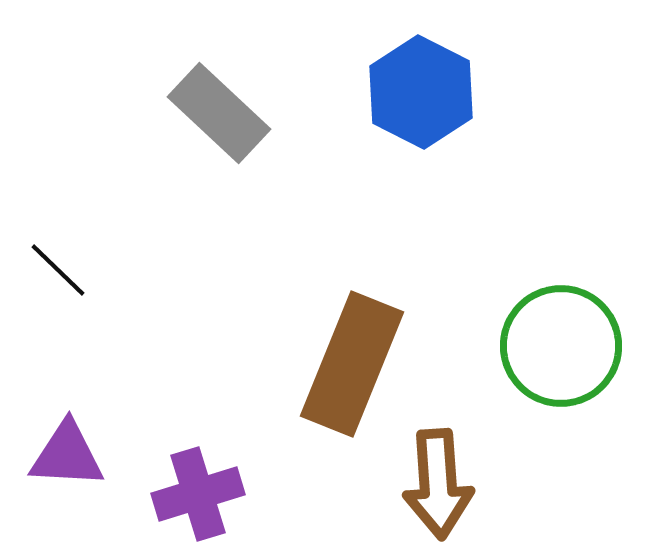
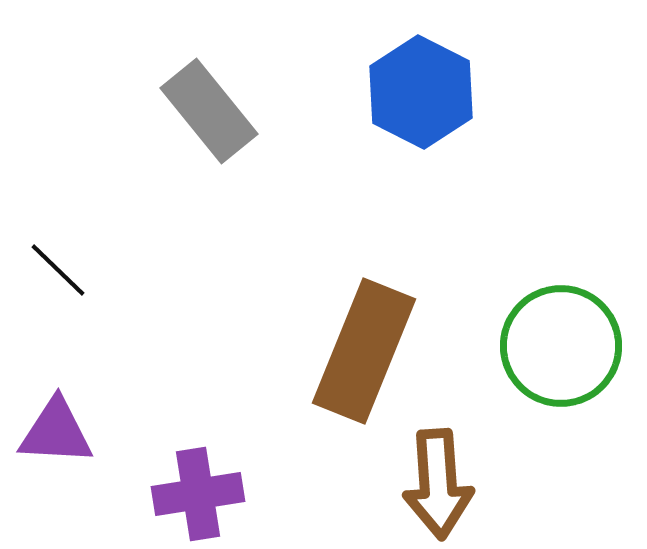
gray rectangle: moved 10 px left, 2 px up; rotated 8 degrees clockwise
brown rectangle: moved 12 px right, 13 px up
purple triangle: moved 11 px left, 23 px up
purple cross: rotated 8 degrees clockwise
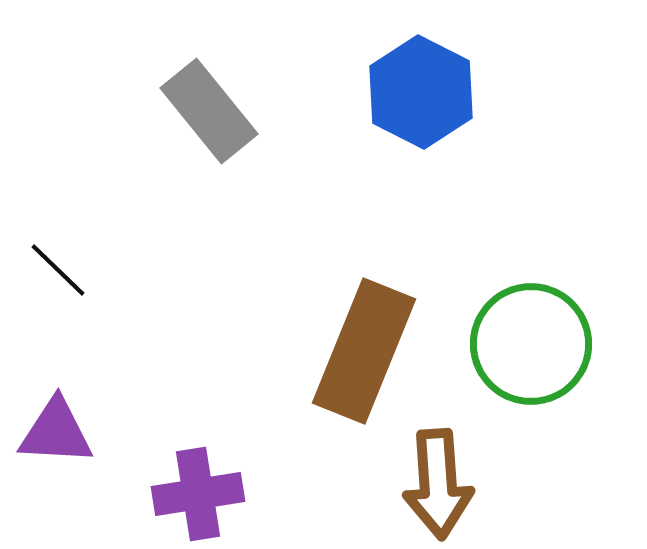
green circle: moved 30 px left, 2 px up
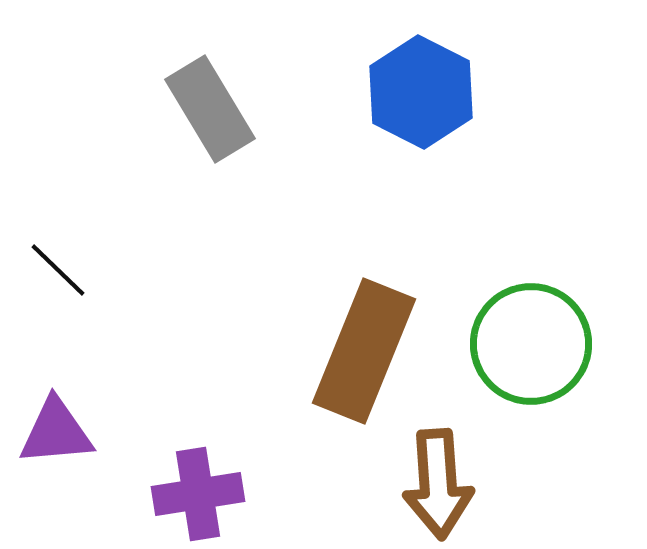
gray rectangle: moved 1 px right, 2 px up; rotated 8 degrees clockwise
purple triangle: rotated 8 degrees counterclockwise
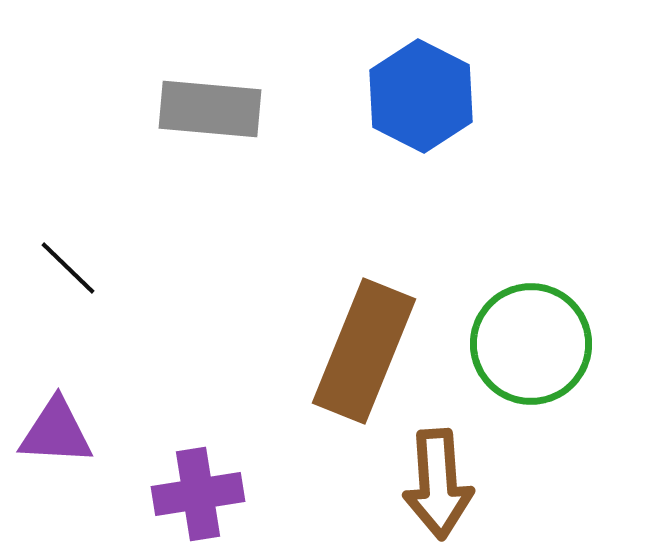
blue hexagon: moved 4 px down
gray rectangle: rotated 54 degrees counterclockwise
black line: moved 10 px right, 2 px up
purple triangle: rotated 8 degrees clockwise
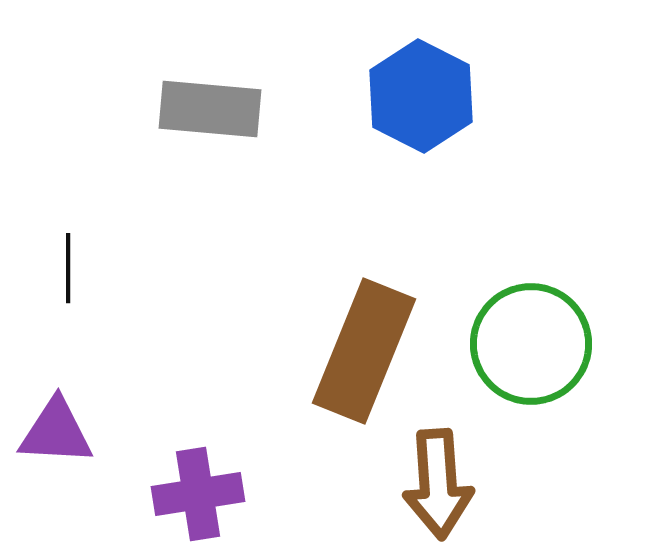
black line: rotated 46 degrees clockwise
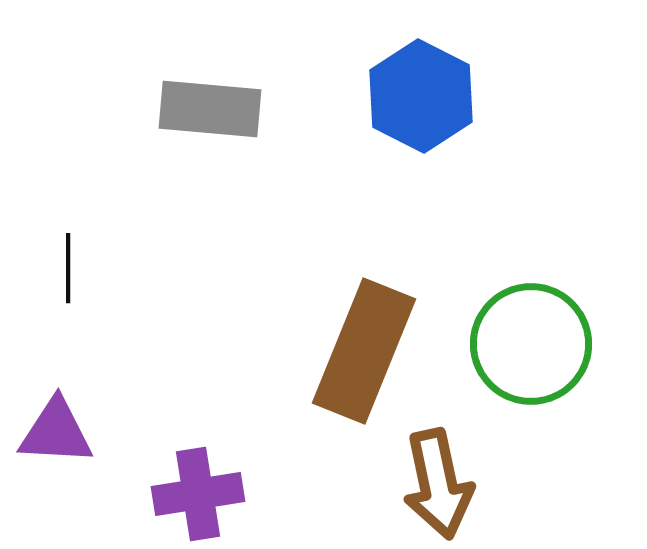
brown arrow: rotated 8 degrees counterclockwise
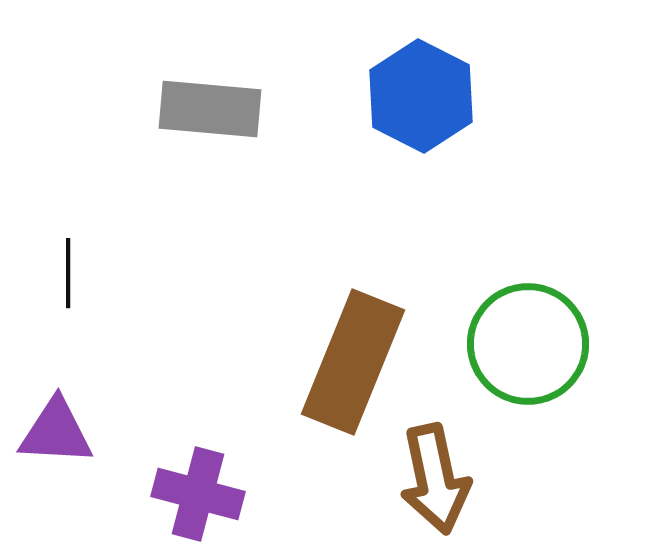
black line: moved 5 px down
green circle: moved 3 px left
brown rectangle: moved 11 px left, 11 px down
brown arrow: moved 3 px left, 5 px up
purple cross: rotated 24 degrees clockwise
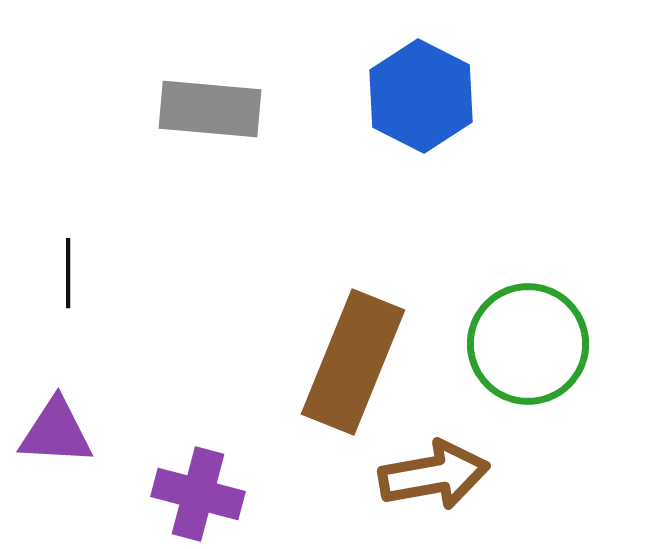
brown arrow: moved 1 px left, 4 px up; rotated 88 degrees counterclockwise
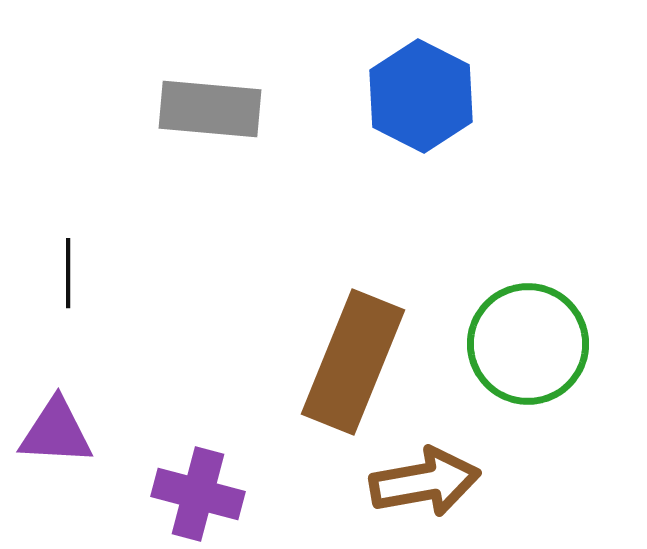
brown arrow: moved 9 px left, 7 px down
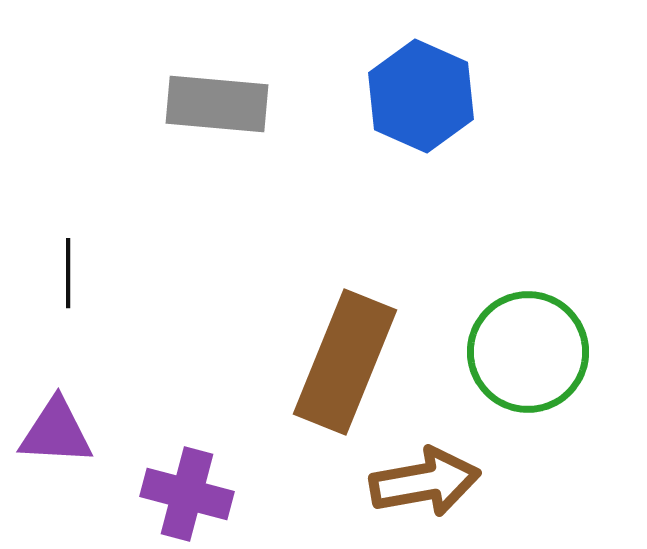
blue hexagon: rotated 3 degrees counterclockwise
gray rectangle: moved 7 px right, 5 px up
green circle: moved 8 px down
brown rectangle: moved 8 px left
purple cross: moved 11 px left
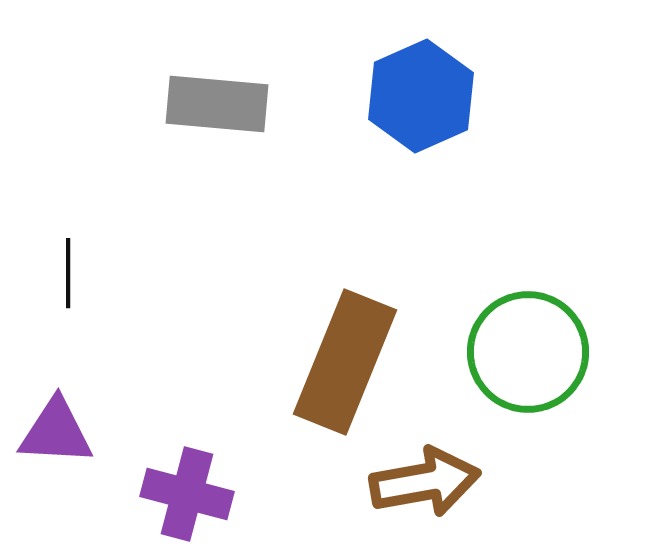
blue hexagon: rotated 12 degrees clockwise
